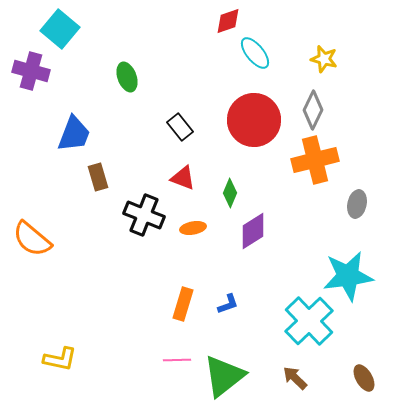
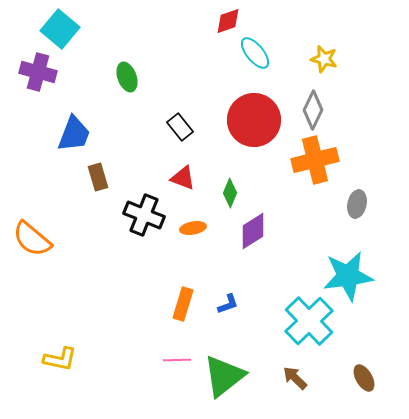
purple cross: moved 7 px right, 1 px down
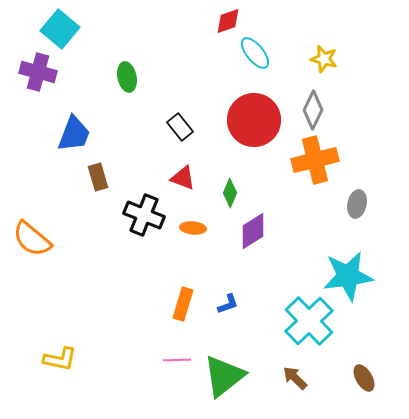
green ellipse: rotated 8 degrees clockwise
orange ellipse: rotated 15 degrees clockwise
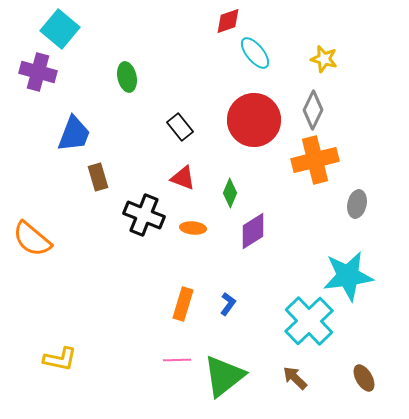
blue L-shape: rotated 35 degrees counterclockwise
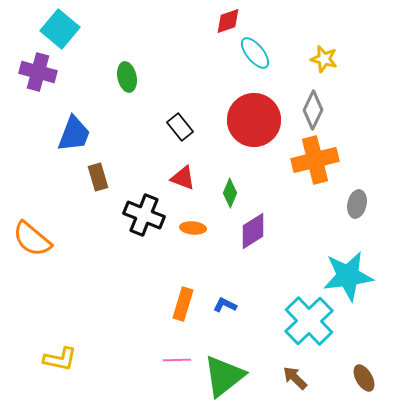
blue L-shape: moved 3 px left, 1 px down; rotated 100 degrees counterclockwise
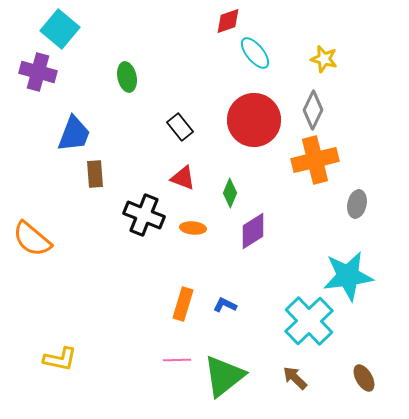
brown rectangle: moved 3 px left, 3 px up; rotated 12 degrees clockwise
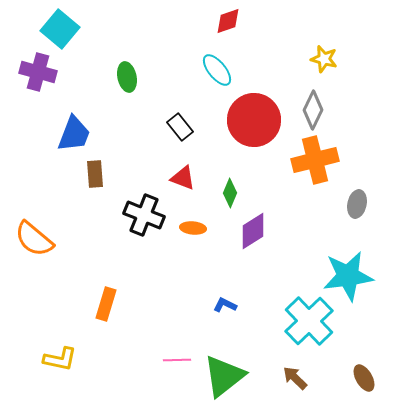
cyan ellipse: moved 38 px left, 17 px down
orange semicircle: moved 2 px right
orange rectangle: moved 77 px left
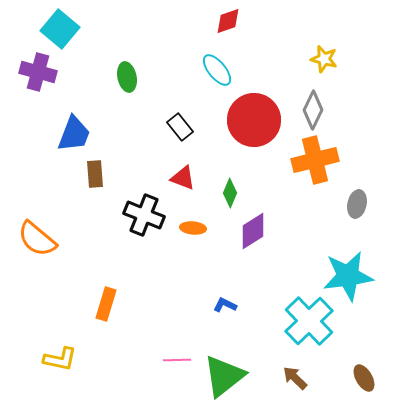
orange semicircle: moved 3 px right
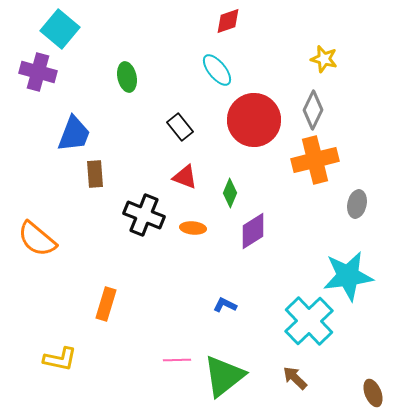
red triangle: moved 2 px right, 1 px up
brown ellipse: moved 9 px right, 15 px down; rotated 8 degrees clockwise
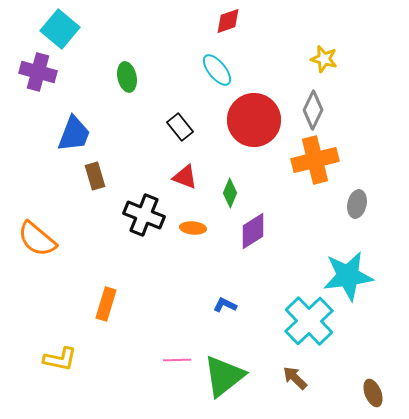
brown rectangle: moved 2 px down; rotated 12 degrees counterclockwise
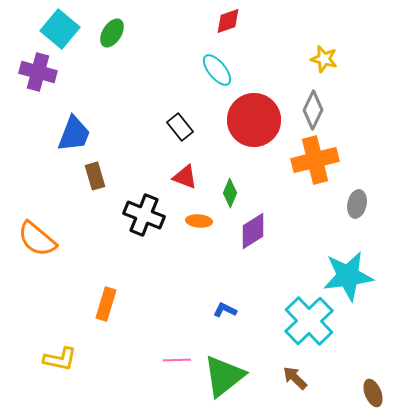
green ellipse: moved 15 px left, 44 px up; rotated 44 degrees clockwise
orange ellipse: moved 6 px right, 7 px up
blue L-shape: moved 5 px down
